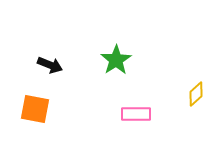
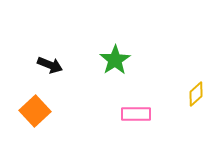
green star: moved 1 px left
orange square: moved 2 px down; rotated 36 degrees clockwise
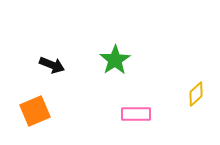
black arrow: moved 2 px right
orange square: rotated 20 degrees clockwise
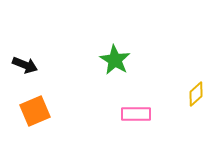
green star: rotated 8 degrees counterclockwise
black arrow: moved 27 px left
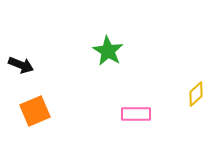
green star: moved 7 px left, 9 px up
black arrow: moved 4 px left
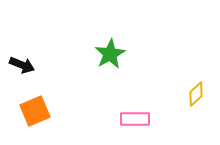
green star: moved 2 px right, 3 px down; rotated 12 degrees clockwise
black arrow: moved 1 px right
pink rectangle: moved 1 px left, 5 px down
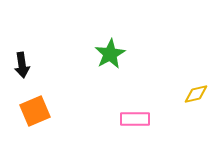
black arrow: rotated 60 degrees clockwise
yellow diamond: rotated 30 degrees clockwise
